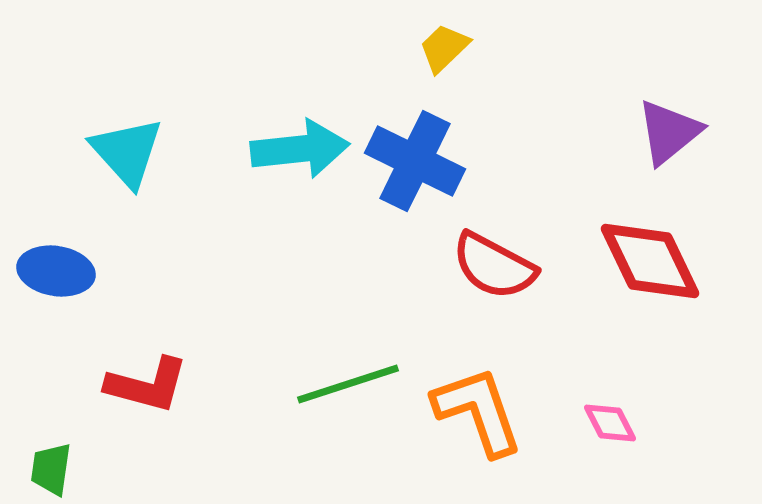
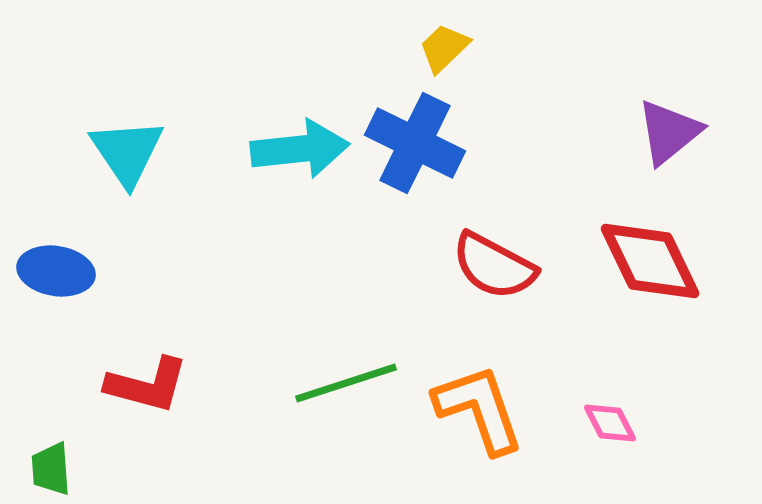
cyan triangle: rotated 8 degrees clockwise
blue cross: moved 18 px up
green line: moved 2 px left, 1 px up
orange L-shape: moved 1 px right, 2 px up
green trapezoid: rotated 12 degrees counterclockwise
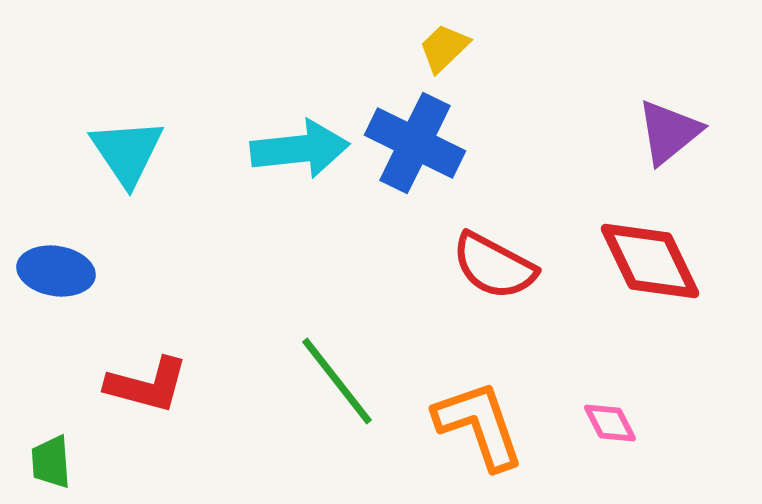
green line: moved 9 px left, 2 px up; rotated 70 degrees clockwise
orange L-shape: moved 16 px down
green trapezoid: moved 7 px up
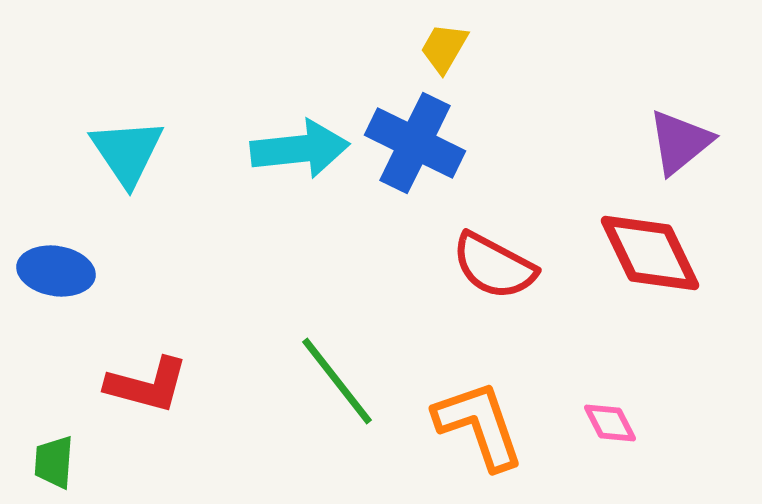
yellow trapezoid: rotated 16 degrees counterclockwise
purple triangle: moved 11 px right, 10 px down
red diamond: moved 8 px up
green trapezoid: moved 3 px right; rotated 8 degrees clockwise
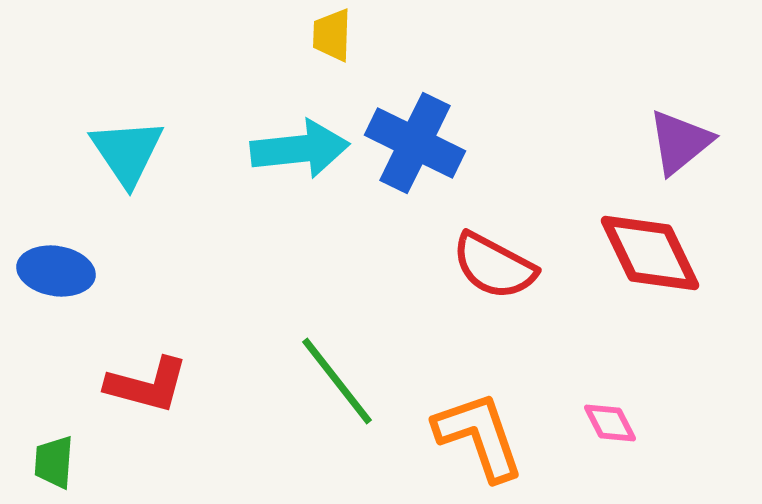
yellow trapezoid: moved 112 px left, 13 px up; rotated 28 degrees counterclockwise
orange L-shape: moved 11 px down
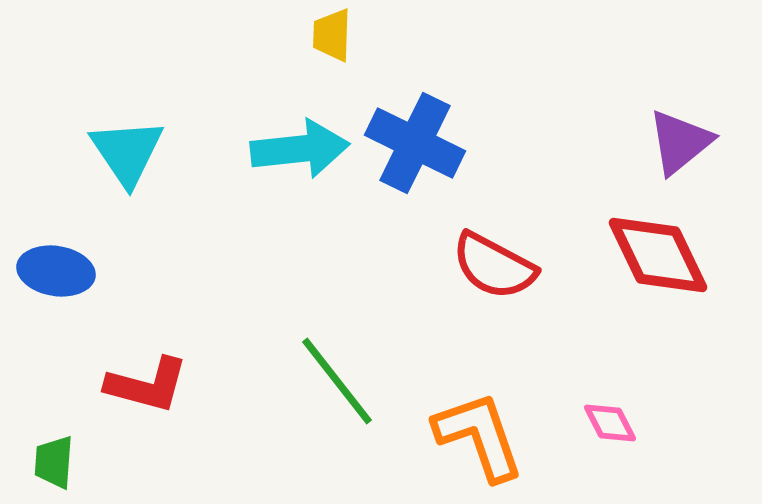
red diamond: moved 8 px right, 2 px down
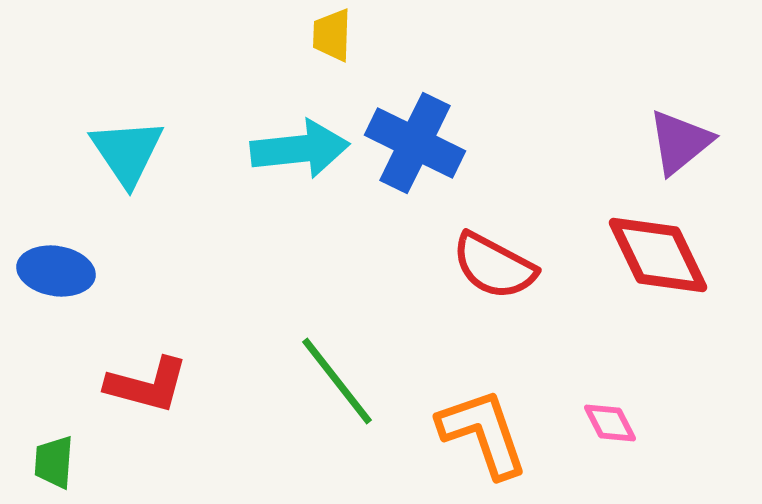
orange L-shape: moved 4 px right, 3 px up
